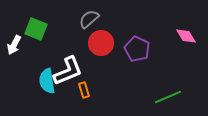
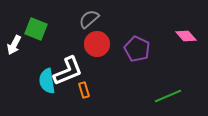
pink diamond: rotated 10 degrees counterclockwise
red circle: moved 4 px left, 1 px down
green line: moved 1 px up
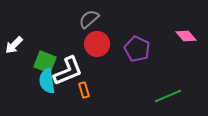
green square: moved 9 px right, 33 px down
white arrow: rotated 18 degrees clockwise
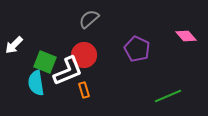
red circle: moved 13 px left, 11 px down
cyan semicircle: moved 11 px left, 2 px down
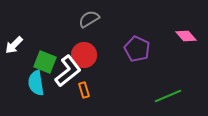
gray semicircle: rotated 10 degrees clockwise
white L-shape: rotated 16 degrees counterclockwise
